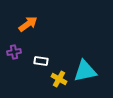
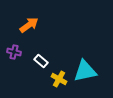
orange arrow: moved 1 px right, 1 px down
purple cross: rotated 24 degrees clockwise
white rectangle: rotated 32 degrees clockwise
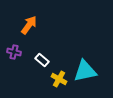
orange arrow: rotated 18 degrees counterclockwise
white rectangle: moved 1 px right, 1 px up
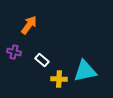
yellow cross: rotated 28 degrees counterclockwise
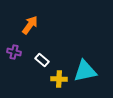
orange arrow: moved 1 px right
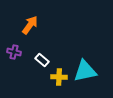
yellow cross: moved 2 px up
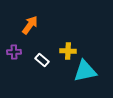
purple cross: rotated 16 degrees counterclockwise
yellow cross: moved 9 px right, 26 px up
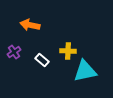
orange arrow: rotated 114 degrees counterclockwise
purple cross: rotated 32 degrees counterclockwise
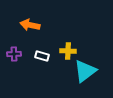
purple cross: moved 2 px down; rotated 32 degrees clockwise
white rectangle: moved 4 px up; rotated 24 degrees counterclockwise
cyan triangle: rotated 25 degrees counterclockwise
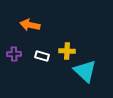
yellow cross: moved 1 px left
cyan triangle: rotated 40 degrees counterclockwise
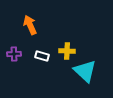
orange arrow: rotated 54 degrees clockwise
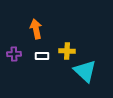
orange arrow: moved 6 px right, 4 px down; rotated 12 degrees clockwise
white rectangle: rotated 16 degrees counterclockwise
